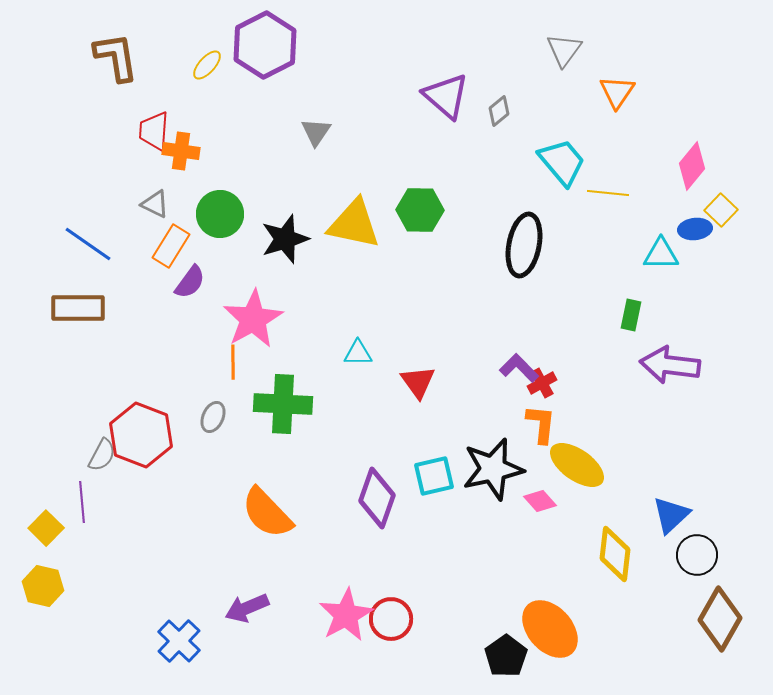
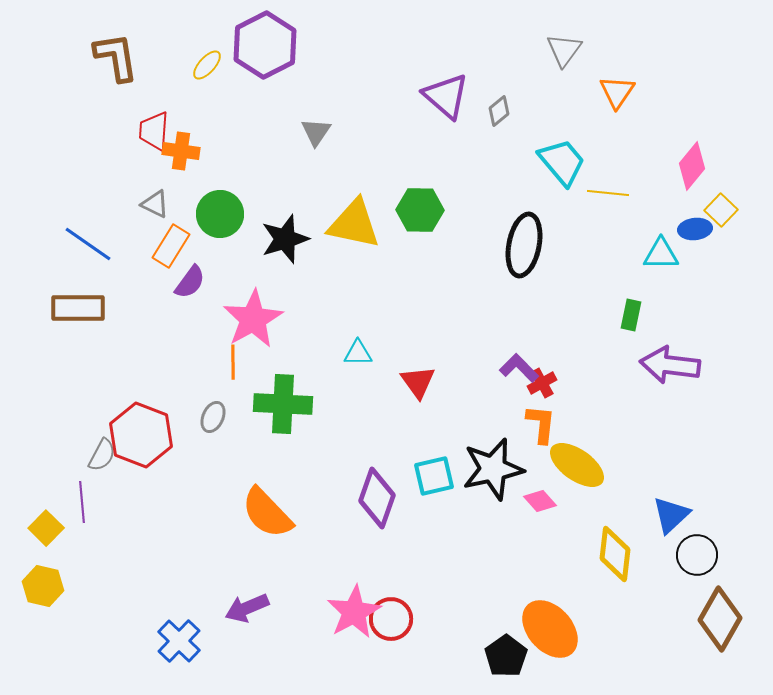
pink star at (346, 615): moved 8 px right, 3 px up
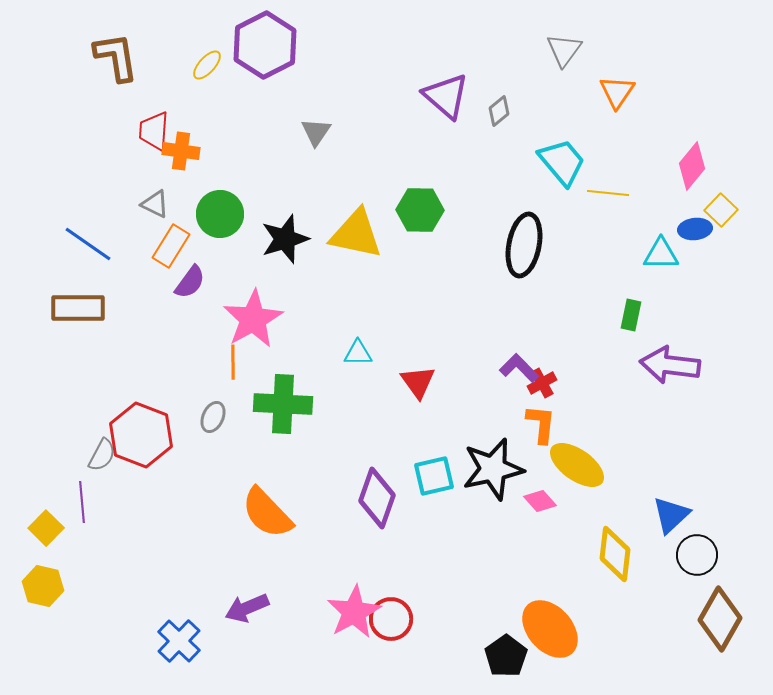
yellow triangle at (354, 224): moved 2 px right, 10 px down
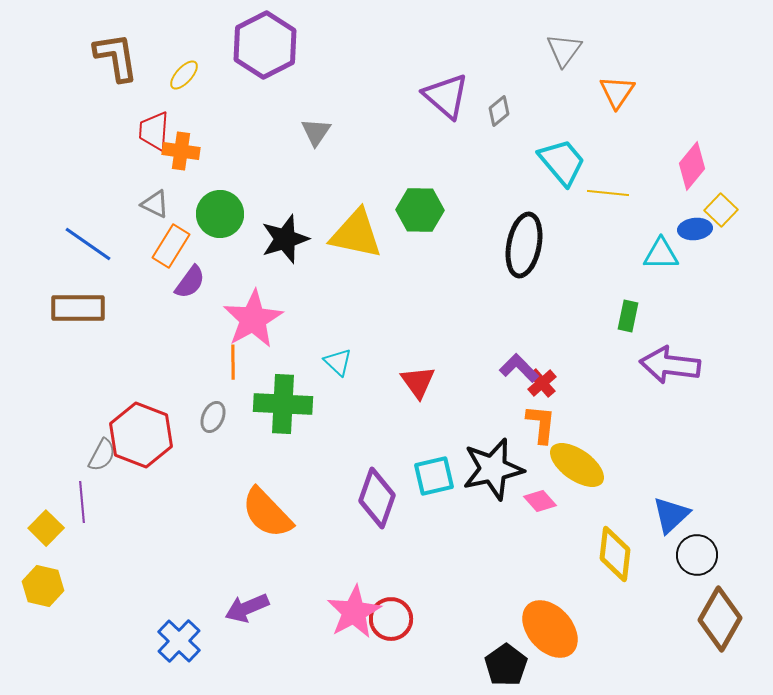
yellow ellipse at (207, 65): moved 23 px left, 10 px down
green rectangle at (631, 315): moved 3 px left, 1 px down
cyan triangle at (358, 353): moved 20 px left, 9 px down; rotated 44 degrees clockwise
red cross at (542, 383): rotated 12 degrees counterclockwise
black pentagon at (506, 656): moved 9 px down
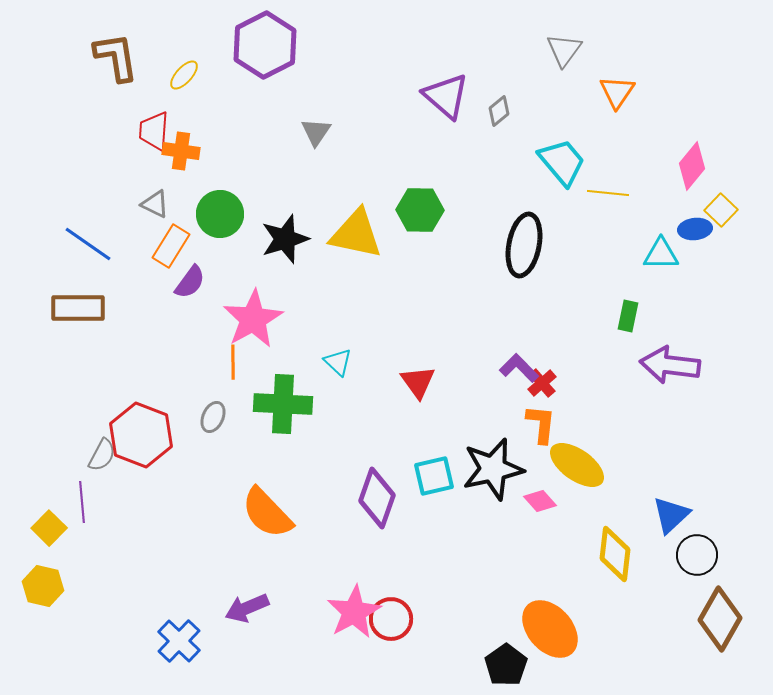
yellow square at (46, 528): moved 3 px right
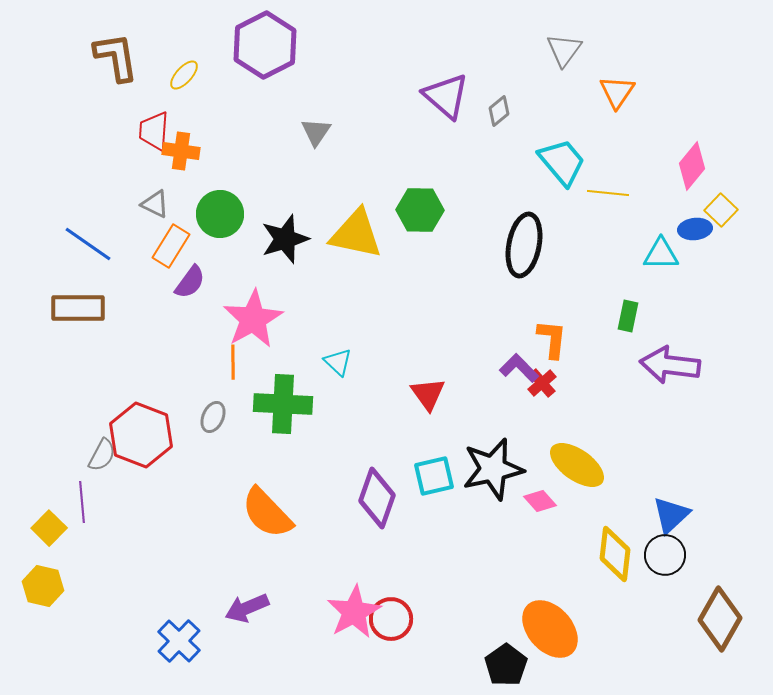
red triangle at (418, 382): moved 10 px right, 12 px down
orange L-shape at (541, 424): moved 11 px right, 85 px up
black circle at (697, 555): moved 32 px left
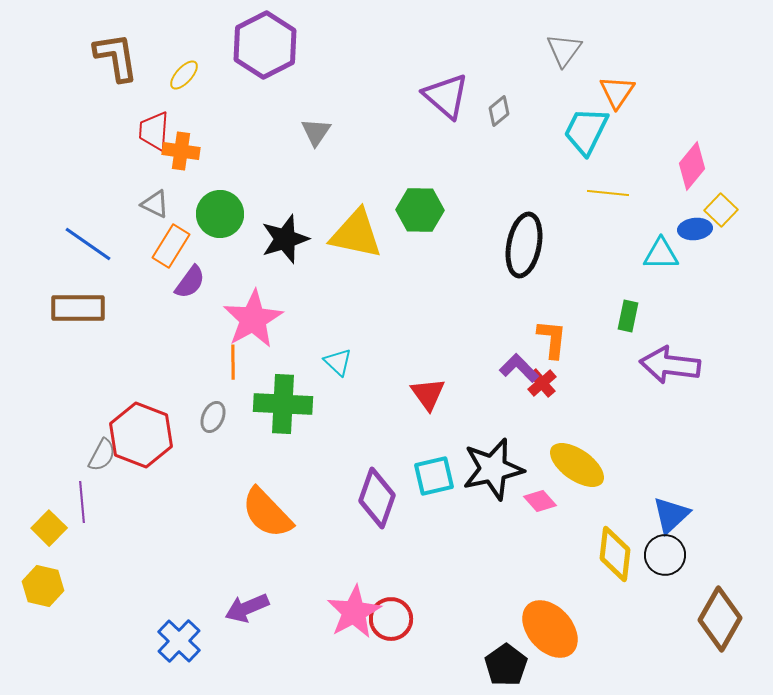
cyan trapezoid at (562, 162): moved 24 px right, 31 px up; rotated 114 degrees counterclockwise
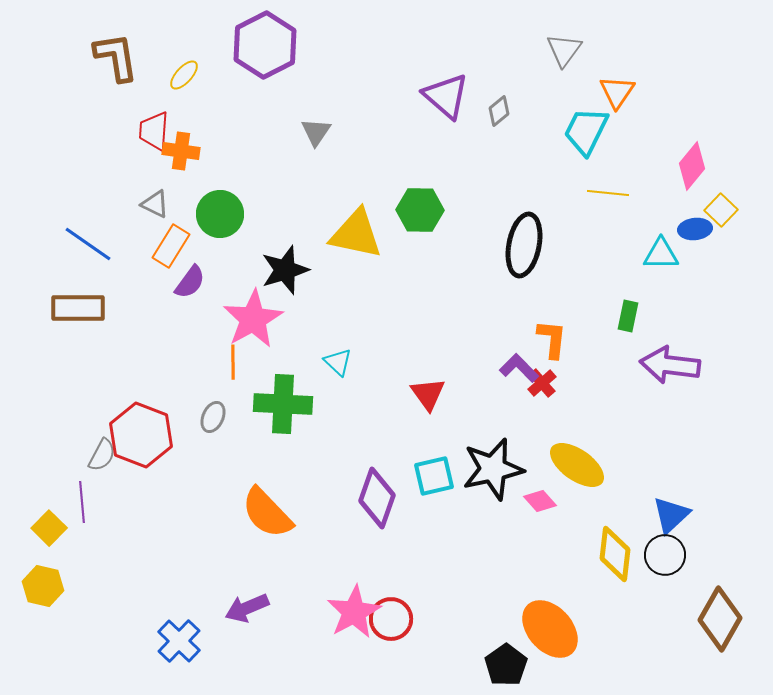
black star at (285, 239): moved 31 px down
